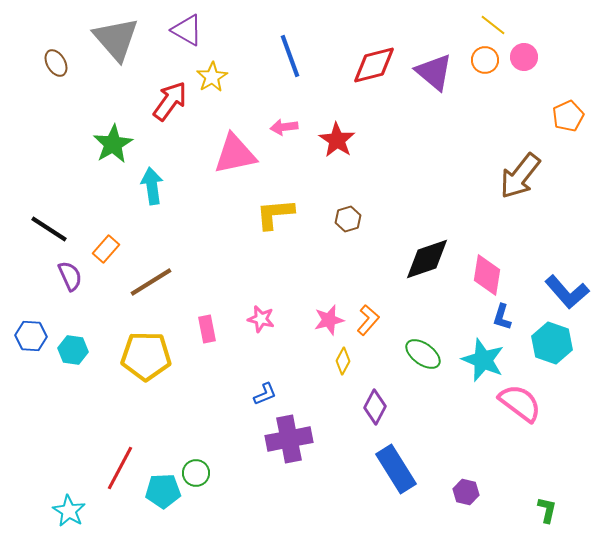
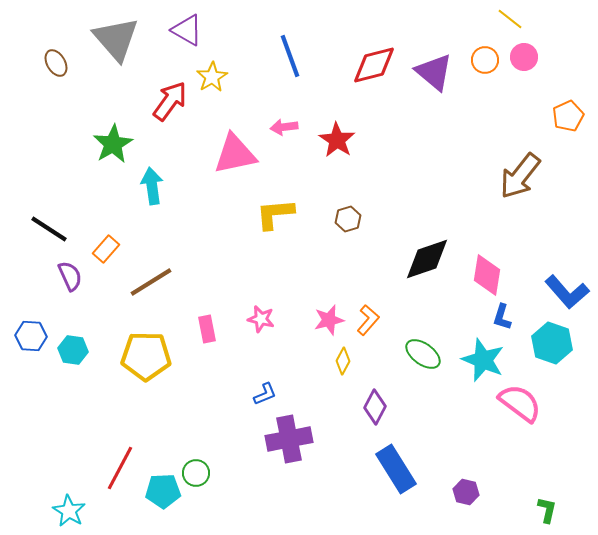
yellow line at (493, 25): moved 17 px right, 6 px up
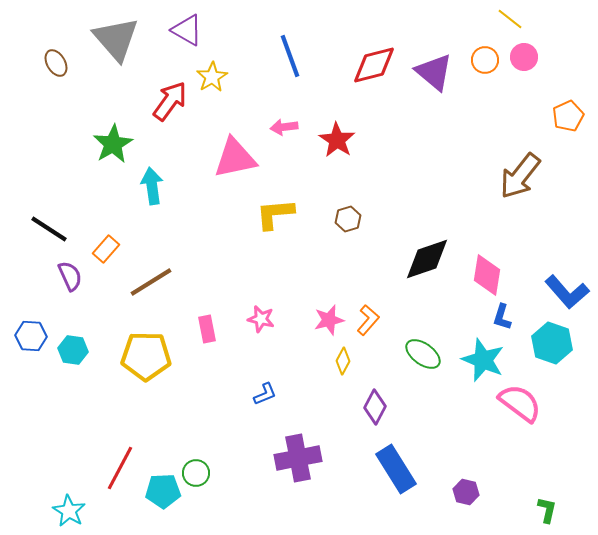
pink triangle at (235, 154): moved 4 px down
purple cross at (289, 439): moved 9 px right, 19 px down
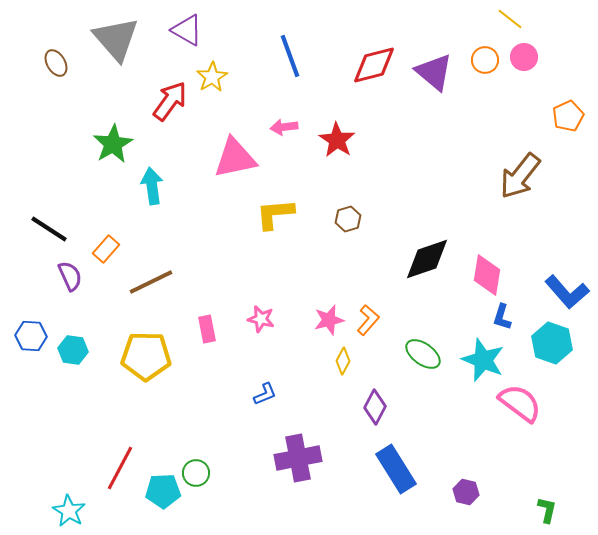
brown line at (151, 282): rotated 6 degrees clockwise
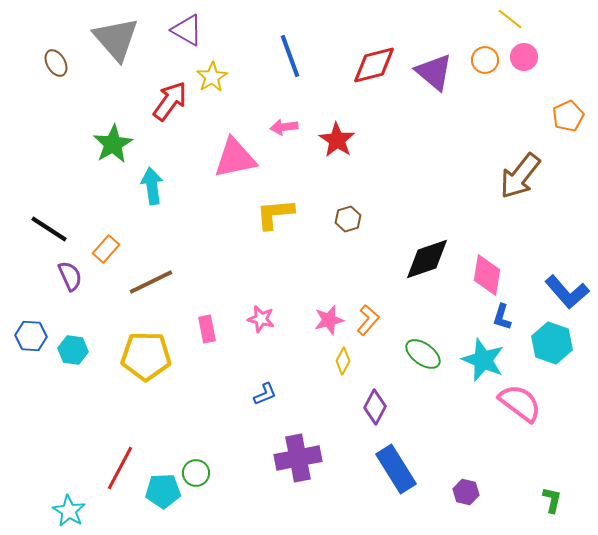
green L-shape at (547, 510): moved 5 px right, 10 px up
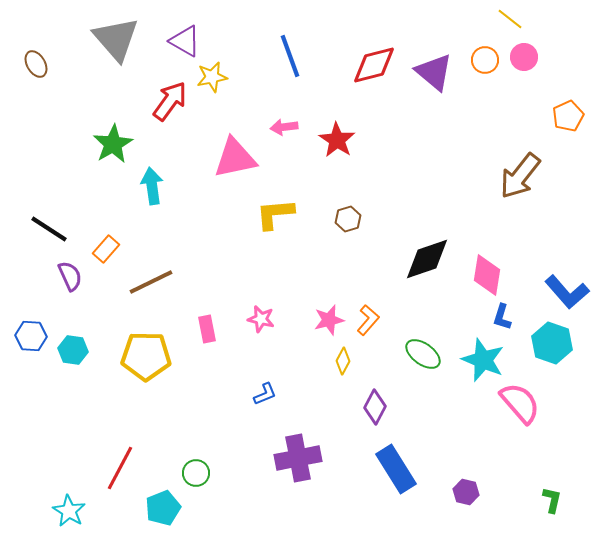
purple triangle at (187, 30): moved 2 px left, 11 px down
brown ellipse at (56, 63): moved 20 px left, 1 px down
yellow star at (212, 77): rotated 20 degrees clockwise
pink semicircle at (520, 403): rotated 12 degrees clockwise
cyan pentagon at (163, 491): moved 17 px down; rotated 20 degrees counterclockwise
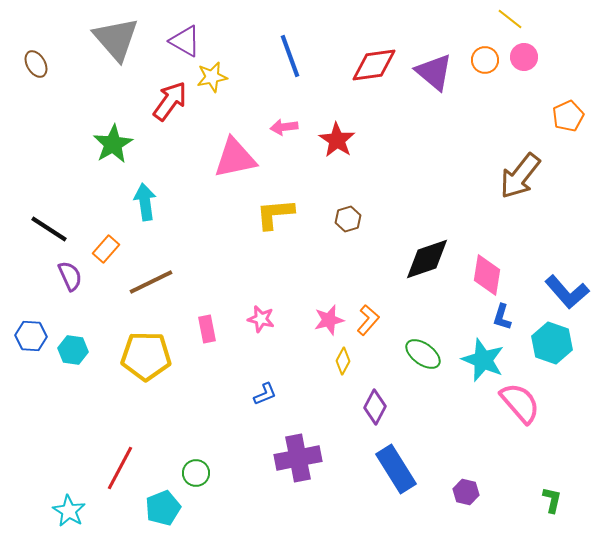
red diamond at (374, 65): rotated 6 degrees clockwise
cyan arrow at (152, 186): moved 7 px left, 16 px down
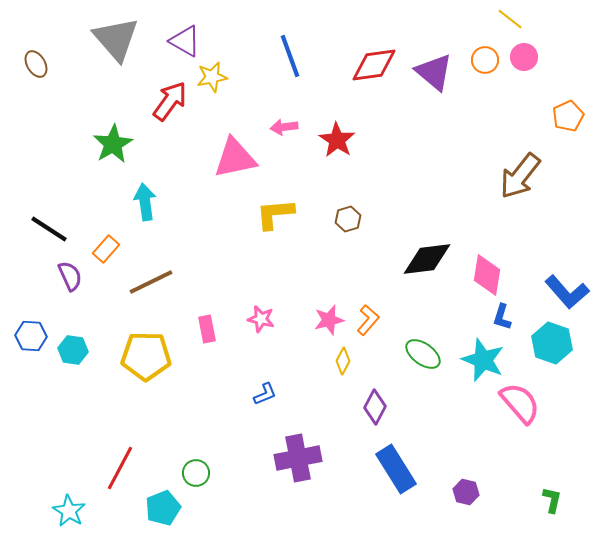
black diamond at (427, 259): rotated 12 degrees clockwise
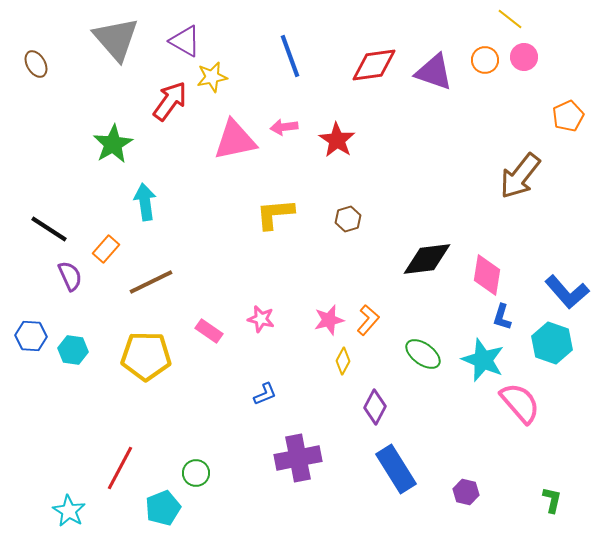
purple triangle at (434, 72): rotated 21 degrees counterclockwise
pink triangle at (235, 158): moved 18 px up
pink rectangle at (207, 329): moved 2 px right, 2 px down; rotated 44 degrees counterclockwise
